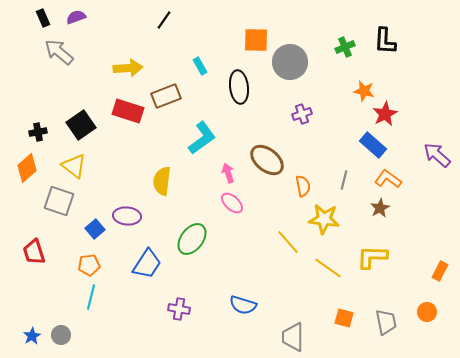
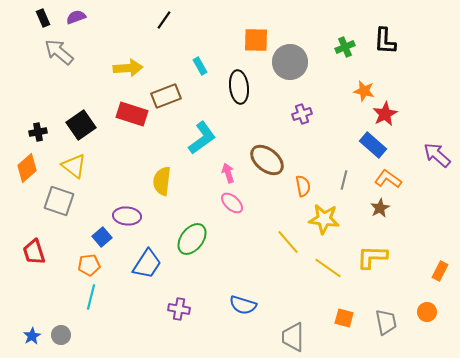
red rectangle at (128, 111): moved 4 px right, 3 px down
blue square at (95, 229): moved 7 px right, 8 px down
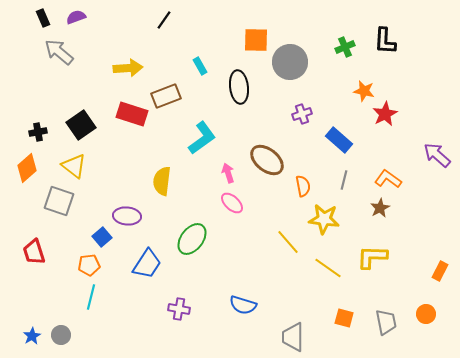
blue rectangle at (373, 145): moved 34 px left, 5 px up
orange circle at (427, 312): moved 1 px left, 2 px down
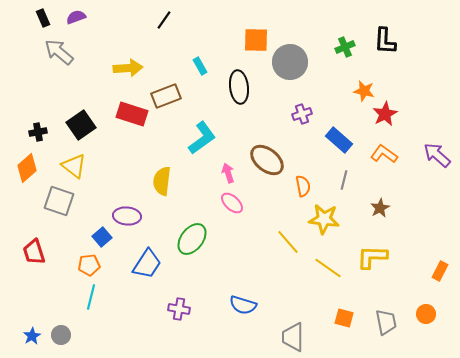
orange L-shape at (388, 179): moved 4 px left, 25 px up
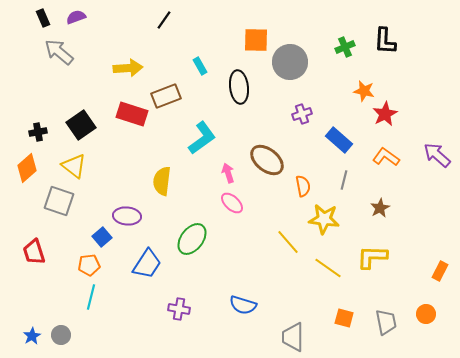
orange L-shape at (384, 154): moved 2 px right, 3 px down
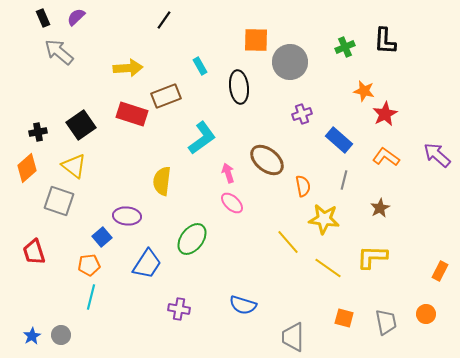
purple semicircle at (76, 17): rotated 24 degrees counterclockwise
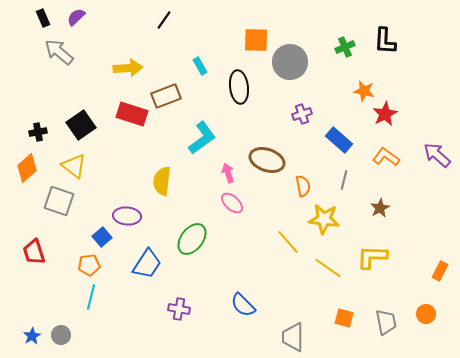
brown ellipse at (267, 160): rotated 20 degrees counterclockwise
blue semicircle at (243, 305): rotated 28 degrees clockwise
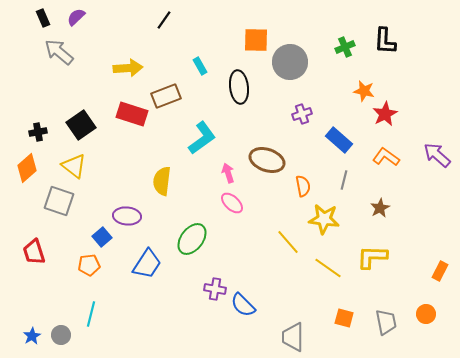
cyan line at (91, 297): moved 17 px down
purple cross at (179, 309): moved 36 px right, 20 px up
